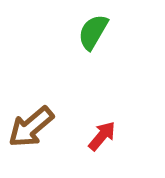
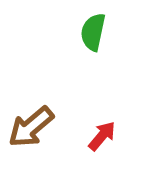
green semicircle: rotated 18 degrees counterclockwise
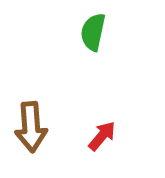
brown arrow: rotated 54 degrees counterclockwise
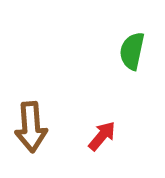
green semicircle: moved 39 px right, 19 px down
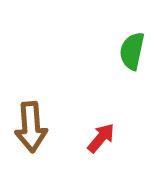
red arrow: moved 1 px left, 2 px down
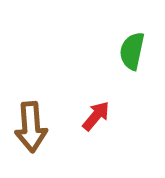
red arrow: moved 5 px left, 22 px up
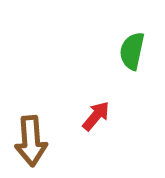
brown arrow: moved 14 px down
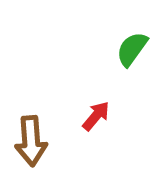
green semicircle: moved 2 px up; rotated 24 degrees clockwise
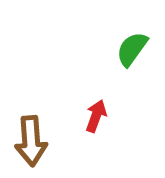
red arrow: rotated 20 degrees counterclockwise
